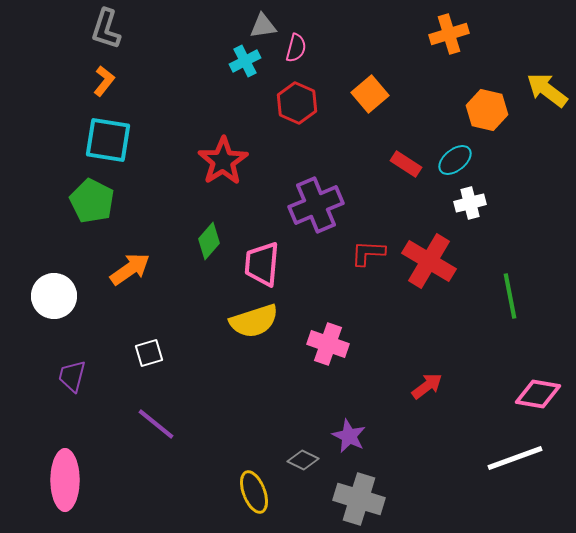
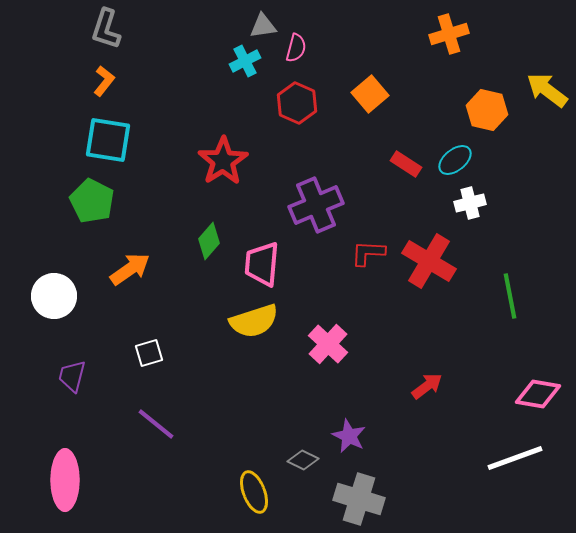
pink cross: rotated 24 degrees clockwise
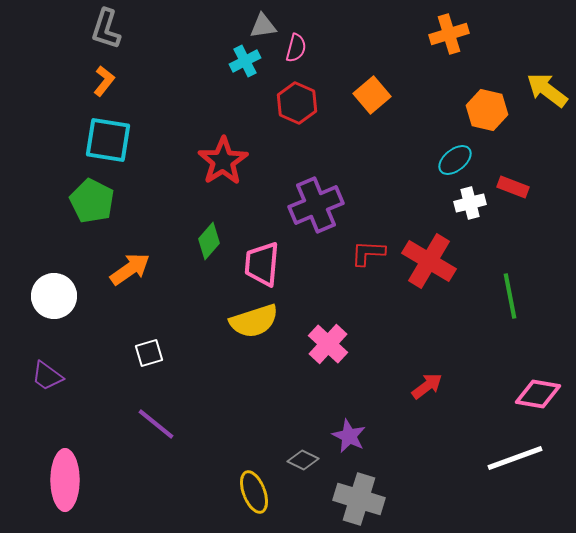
orange square: moved 2 px right, 1 px down
red rectangle: moved 107 px right, 23 px down; rotated 12 degrees counterclockwise
purple trapezoid: moved 25 px left; rotated 68 degrees counterclockwise
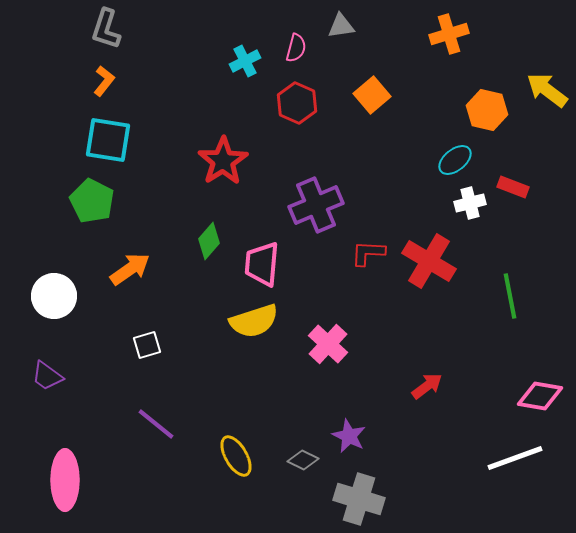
gray triangle: moved 78 px right
white square: moved 2 px left, 8 px up
pink diamond: moved 2 px right, 2 px down
yellow ellipse: moved 18 px left, 36 px up; rotated 9 degrees counterclockwise
